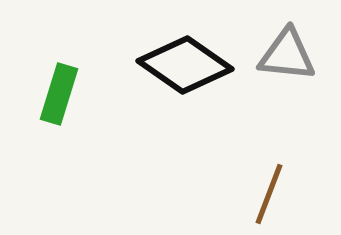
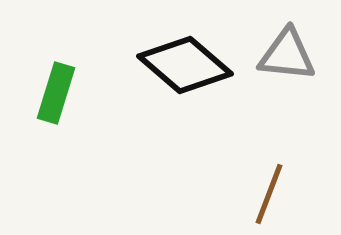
black diamond: rotated 6 degrees clockwise
green rectangle: moved 3 px left, 1 px up
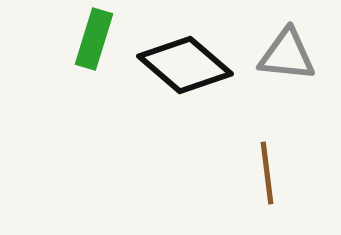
green rectangle: moved 38 px right, 54 px up
brown line: moved 2 px left, 21 px up; rotated 28 degrees counterclockwise
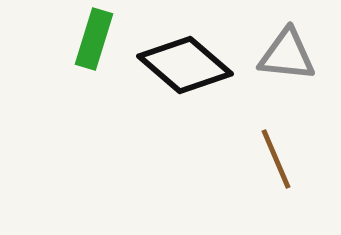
brown line: moved 9 px right, 14 px up; rotated 16 degrees counterclockwise
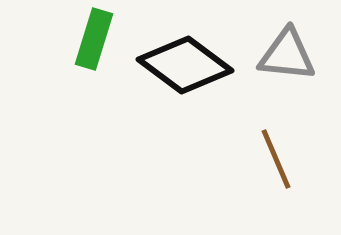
black diamond: rotated 4 degrees counterclockwise
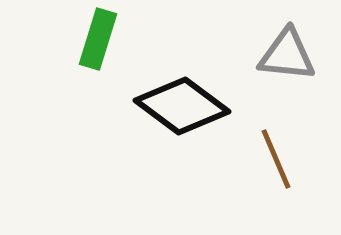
green rectangle: moved 4 px right
black diamond: moved 3 px left, 41 px down
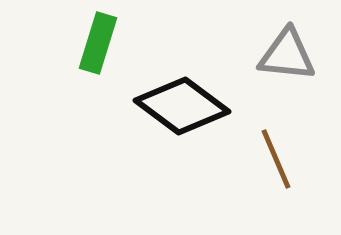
green rectangle: moved 4 px down
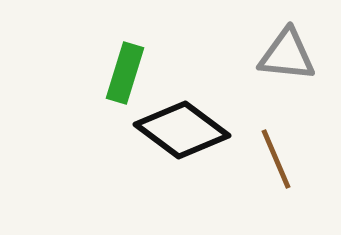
green rectangle: moved 27 px right, 30 px down
black diamond: moved 24 px down
